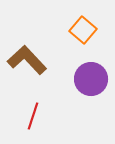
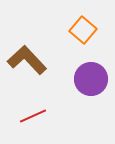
red line: rotated 48 degrees clockwise
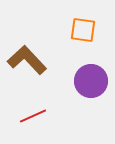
orange square: rotated 32 degrees counterclockwise
purple circle: moved 2 px down
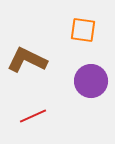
brown L-shape: rotated 21 degrees counterclockwise
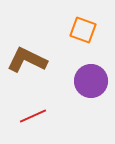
orange square: rotated 12 degrees clockwise
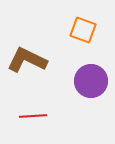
red line: rotated 20 degrees clockwise
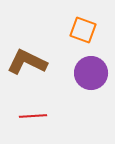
brown L-shape: moved 2 px down
purple circle: moved 8 px up
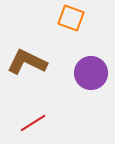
orange square: moved 12 px left, 12 px up
red line: moved 7 px down; rotated 28 degrees counterclockwise
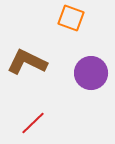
red line: rotated 12 degrees counterclockwise
